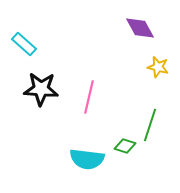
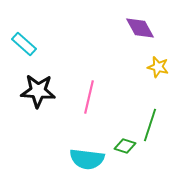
black star: moved 3 px left, 2 px down
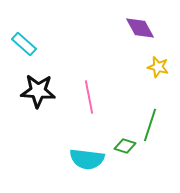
pink line: rotated 24 degrees counterclockwise
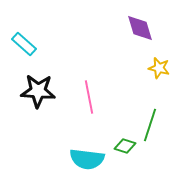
purple diamond: rotated 12 degrees clockwise
yellow star: moved 1 px right, 1 px down
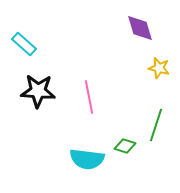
green line: moved 6 px right
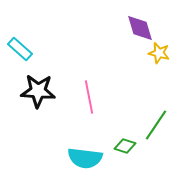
cyan rectangle: moved 4 px left, 5 px down
yellow star: moved 15 px up
green line: rotated 16 degrees clockwise
cyan semicircle: moved 2 px left, 1 px up
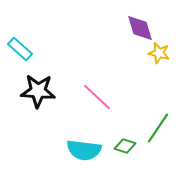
pink line: moved 8 px right; rotated 36 degrees counterclockwise
green line: moved 2 px right, 3 px down
cyan semicircle: moved 1 px left, 8 px up
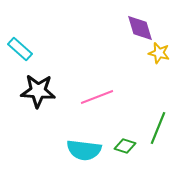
pink line: rotated 64 degrees counterclockwise
green line: rotated 12 degrees counterclockwise
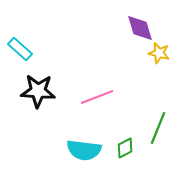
green diamond: moved 2 px down; rotated 45 degrees counterclockwise
